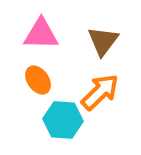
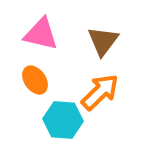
pink triangle: rotated 12 degrees clockwise
orange ellipse: moved 3 px left
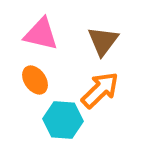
orange arrow: moved 2 px up
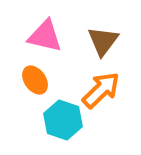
pink triangle: moved 4 px right, 2 px down
orange arrow: moved 1 px right
cyan hexagon: rotated 15 degrees clockwise
